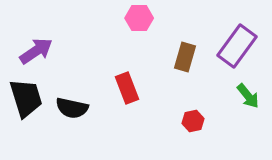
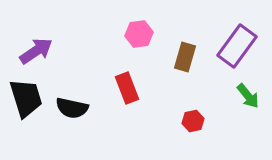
pink hexagon: moved 16 px down; rotated 8 degrees counterclockwise
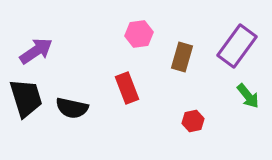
brown rectangle: moved 3 px left
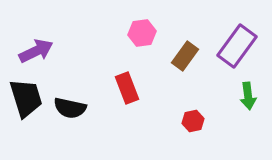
pink hexagon: moved 3 px right, 1 px up
purple arrow: rotated 8 degrees clockwise
brown rectangle: moved 3 px right, 1 px up; rotated 20 degrees clockwise
green arrow: rotated 32 degrees clockwise
black semicircle: moved 2 px left
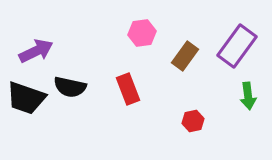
red rectangle: moved 1 px right, 1 px down
black trapezoid: rotated 126 degrees clockwise
black semicircle: moved 21 px up
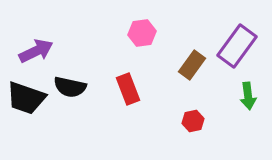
brown rectangle: moved 7 px right, 9 px down
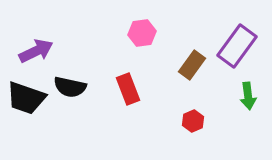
red hexagon: rotated 10 degrees counterclockwise
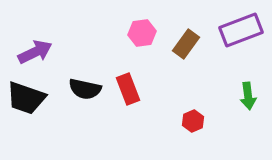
purple rectangle: moved 4 px right, 16 px up; rotated 33 degrees clockwise
purple arrow: moved 1 px left, 1 px down
brown rectangle: moved 6 px left, 21 px up
black semicircle: moved 15 px right, 2 px down
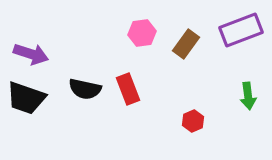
purple arrow: moved 4 px left, 2 px down; rotated 44 degrees clockwise
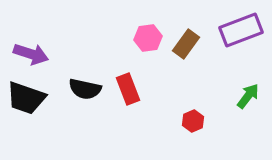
pink hexagon: moved 6 px right, 5 px down
green arrow: rotated 136 degrees counterclockwise
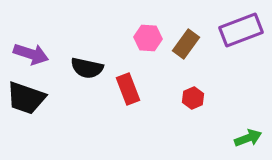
pink hexagon: rotated 12 degrees clockwise
black semicircle: moved 2 px right, 21 px up
green arrow: moved 42 px down; rotated 32 degrees clockwise
red hexagon: moved 23 px up
